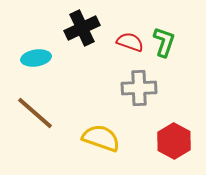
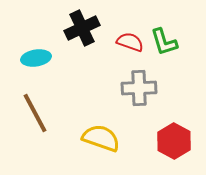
green L-shape: rotated 144 degrees clockwise
brown line: rotated 21 degrees clockwise
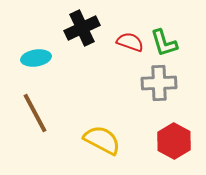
green L-shape: moved 1 px down
gray cross: moved 20 px right, 5 px up
yellow semicircle: moved 1 px right, 2 px down; rotated 9 degrees clockwise
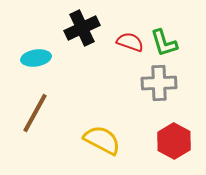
brown line: rotated 57 degrees clockwise
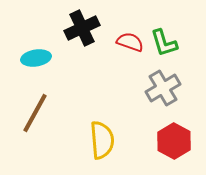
gray cross: moved 4 px right, 5 px down; rotated 28 degrees counterclockwise
yellow semicircle: rotated 57 degrees clockwise
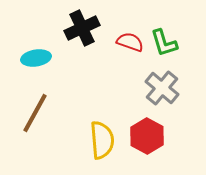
gray cross: moved 1 px left; rotated 20 degrees counterclockwise
red hexagon: moved 27 px left, 5 px up
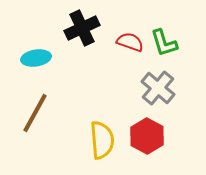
gray cross: moved 4 px left
